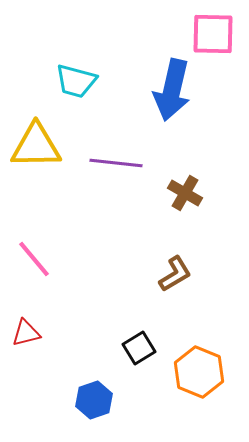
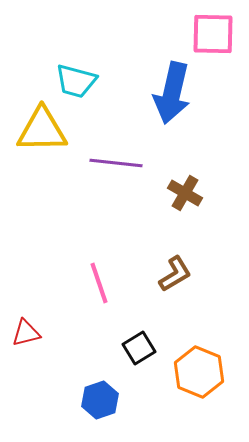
blue arrow: moved 3 px down
yellow triangle: moved 6 px right, 16 px up
pink line: moved 65 px right, 24 px down; rotated 21 degrees clockwise
blue hexagon: moved 6 px right
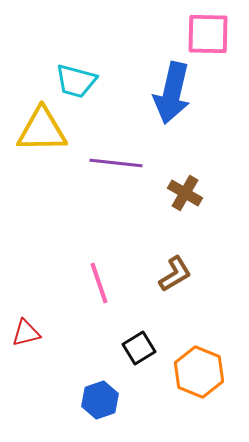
pink square: moved 5 px left
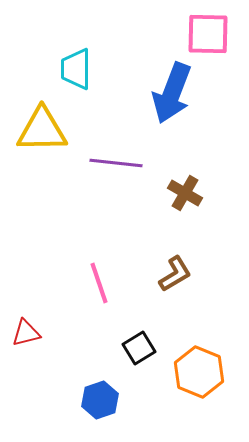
cyan trapezoid: moved 12 px up; rotated 75 degrees clockwise
blue arrow: rotated 8 degrees clockwise
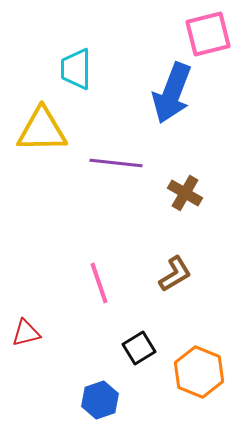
pink square: rotated 15 degrees counterclockwise
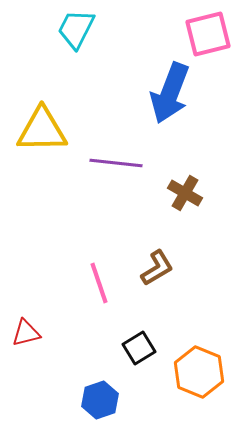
cyan trapezoid: moved 40 px up; rotated 27 degrees clockwise
blue arrow: moved 2 px left
brown L-shape: moved 18 px left, 6 px up
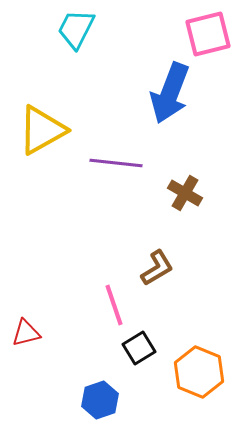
yellow triangle: rotated 28 degrees counterclockwise
pink line: moved 15 px right, 22 px down
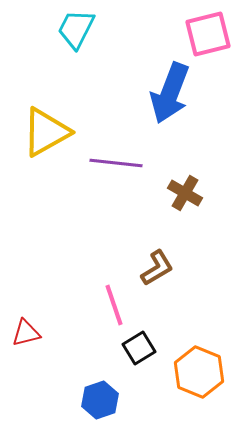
yellow triangle: moved 4 px right, 2 px down
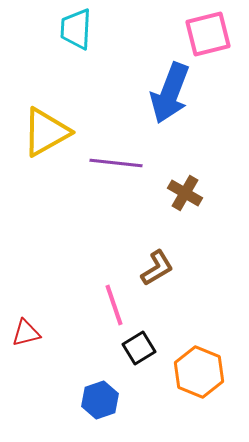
cyan trapezoid: rotated 24 degrees counterclockwise
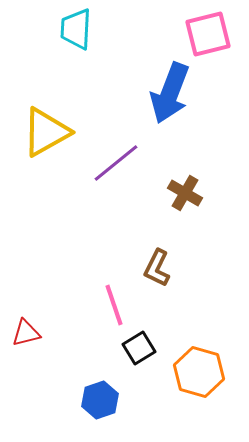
purple line: rotated 45 degrees counterclockwise
brown L-shape: rotated 147 degrees clockwise
orange hexagon: rotated 6 degrees counterclockwise
